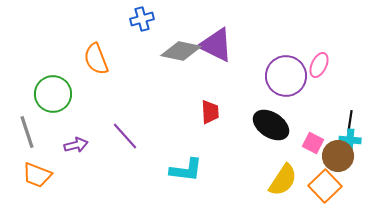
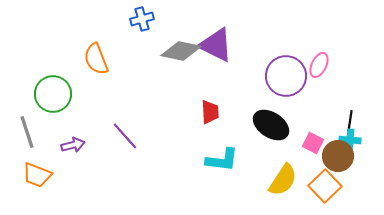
purple arrow: moved 3 px left
cyan L-shape: moved 36 px right, 10 px up
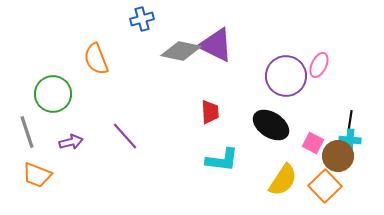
purple arrow: moved 2 px left, 3 px up
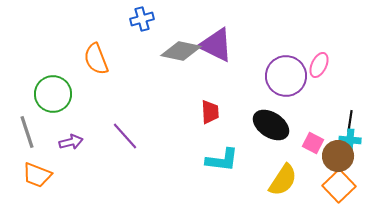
orange square: moved 14 px right
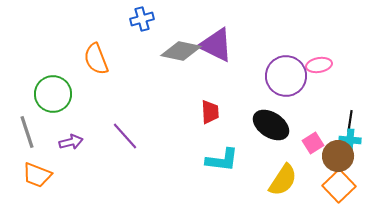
pink ellipse: rotated 55 degrees clockwise
pink square: rotated 30 degrees clockwise
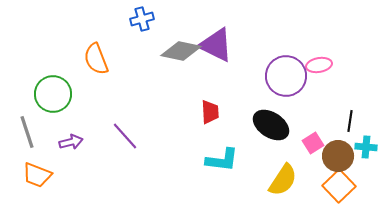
cyan cross: moved 16 px right, 7 px down
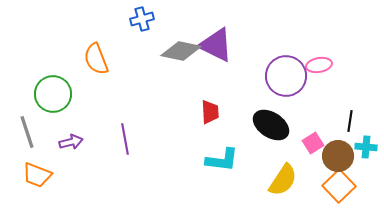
purple line: moved 3 px down; rotated 32 degrees clockwise
